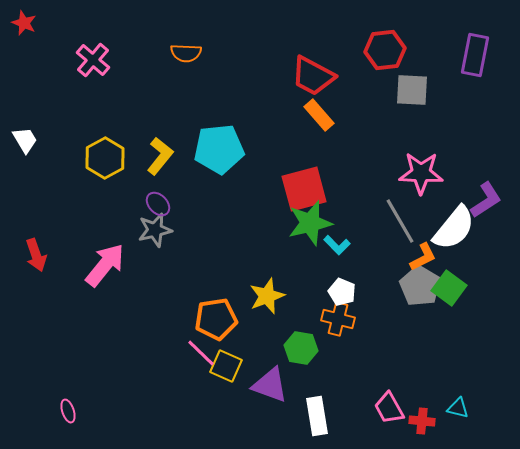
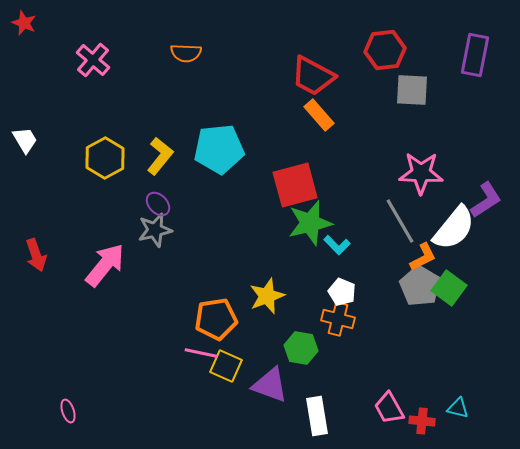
red square: moved 9 px left, 4 px up
pink line: rotated 32 degrees counterclockwise
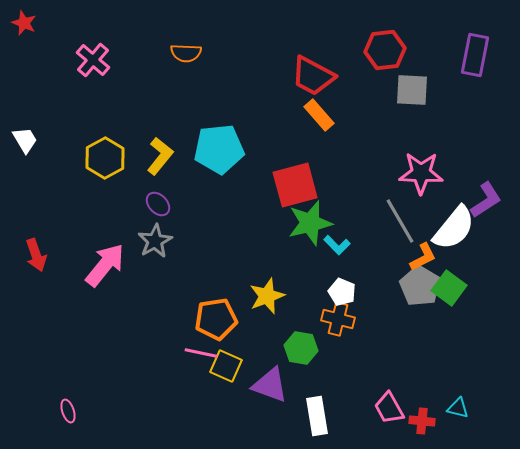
gray star: moved 11 px down; rotated 16 degrees counterclockwise
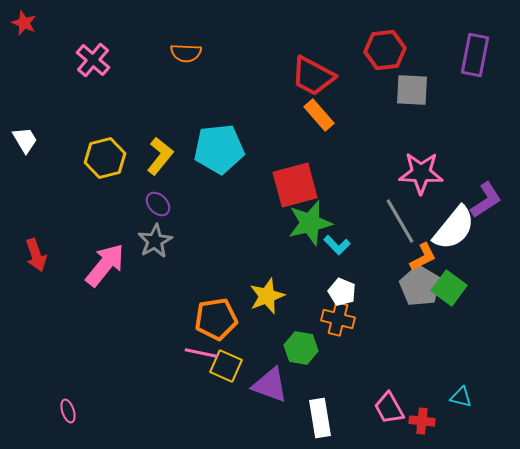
yellow hexagon: rotated 15 degrees clockwise
cyan triangle: moved 3 px right, 11 px up
white rectangle: moved 3 px right, 2 px down
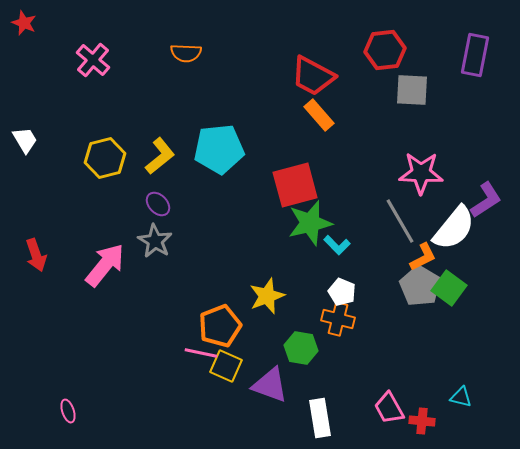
yellow L-shape: rotated 12 degrees clockwise
gray star: rotated 12 degrees counterclockwise
orange pentagon: moved 4 px right, 7 px down; rotated 12 degrees counterclockwise
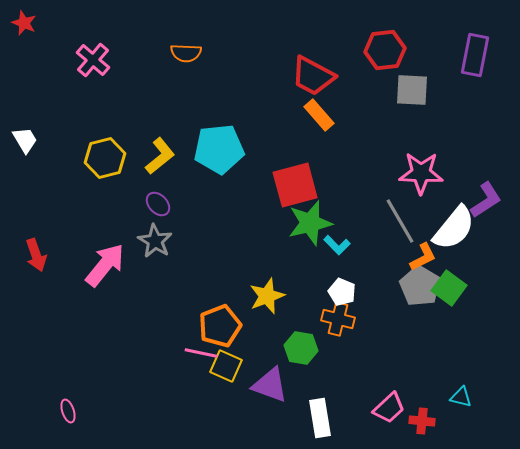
pink trapezoid: rotated 104 degrees counterclockwise
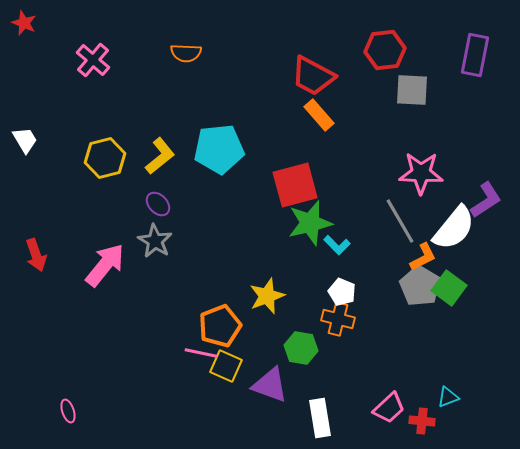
cyan triangle: moved 13 px left; rotated 35 degrees counterclockwise
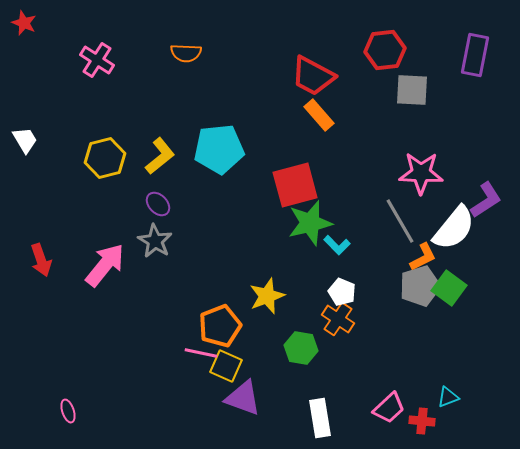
pink cross: moved 4 px right; rotated 8 degrees counterclockwise
red arrow: moved 5 px right, 5 px down
gray pentagon: rotated 24 degrees clockwise
orange cross: rotated 20 degrees clockwise
purple triangle: moved 27 px left, 13 px down
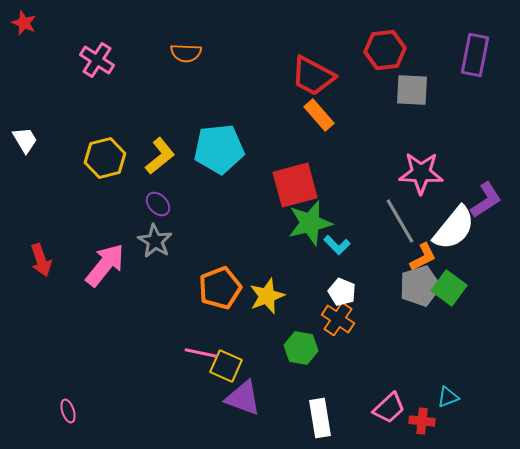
orange pentagon: moved 38 px up
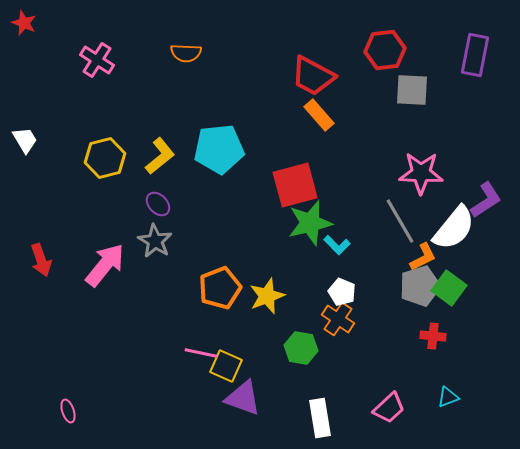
red cross: moved 11 px right, 85 px up
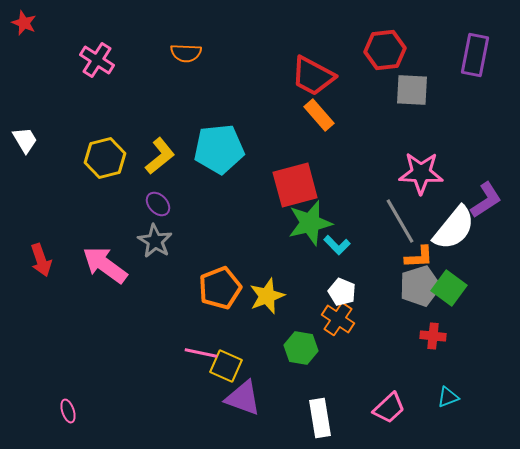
orange L-shape: moved 4 px left; rotated 24 degrees clockwise
pink arrow: rotated 93 degrees counterclockwise
